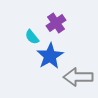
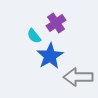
cyan semicircle: moved 2 px right, 1 px up
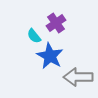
blue star: rotated 12 degrees counterclockwise
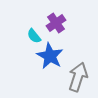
gray arrow: rotated 108 degrees clockwise
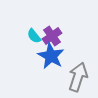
purple cross: moved 4 px left, 13 px down
blue star: moved 1 px right
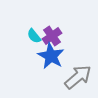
gray arrow: rotated 32 degrees clockwise
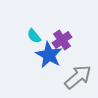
purple cross: moved 10 px right, 4 px down
blue star: moved 2 px left, 1 px up
